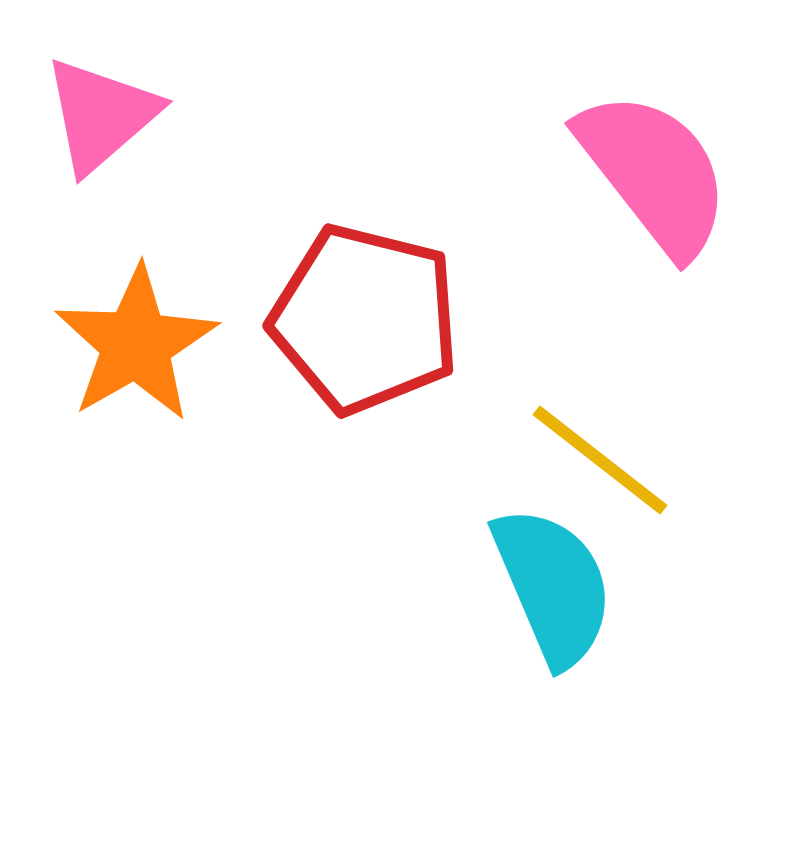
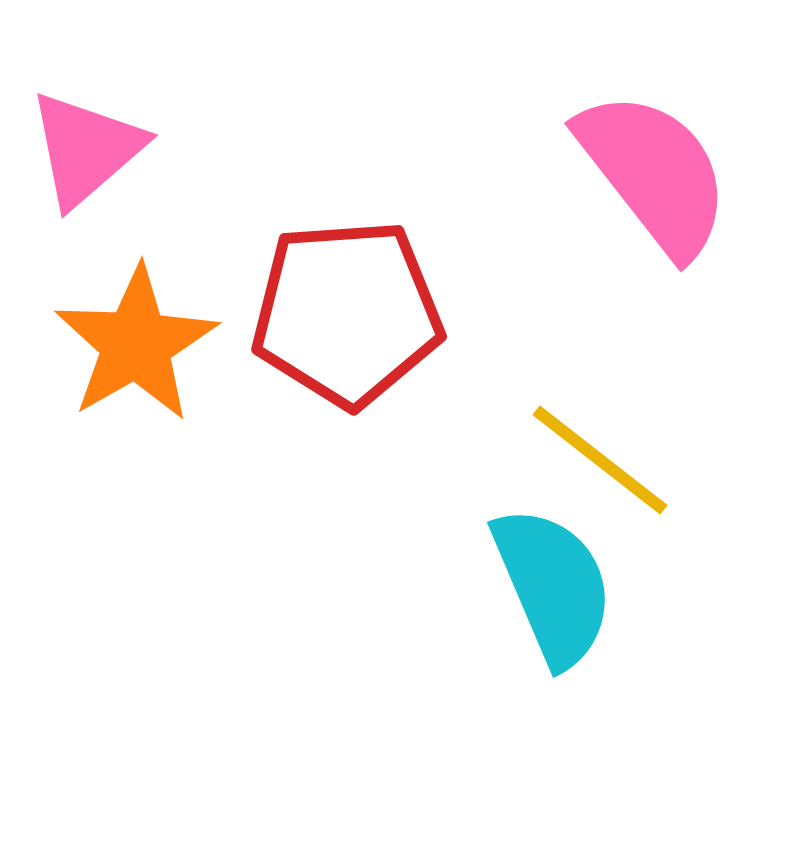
pink triangle: moved 15 px left, 34 px down
red pentagon: moved 18 px left, 6 px up; rotated 18 degrees counterclockwise
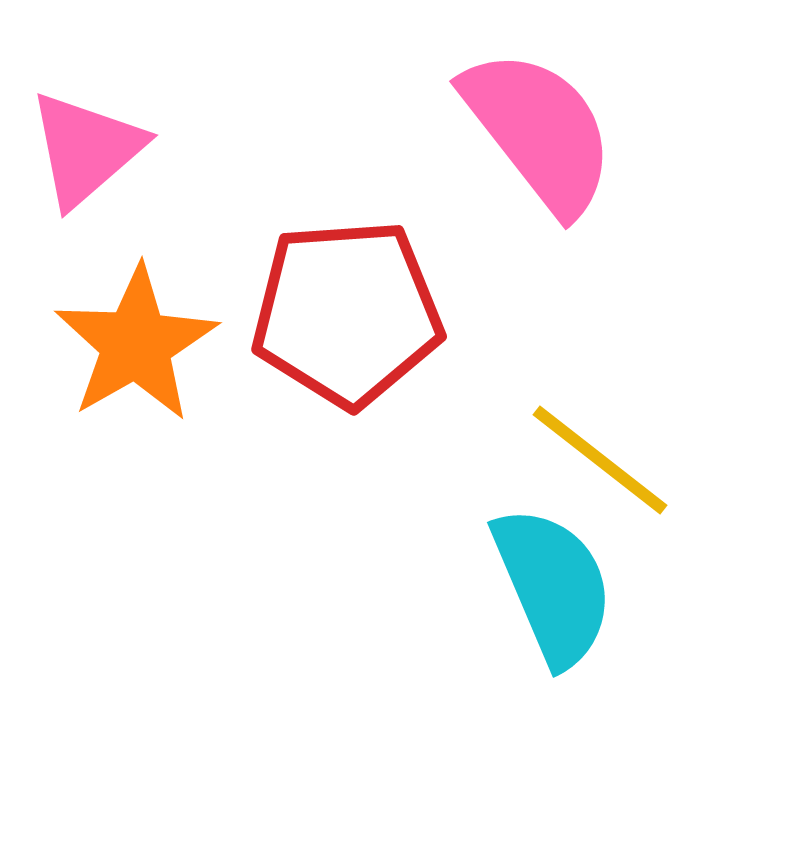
pink semicircle: moved 115 px left, 42 px up
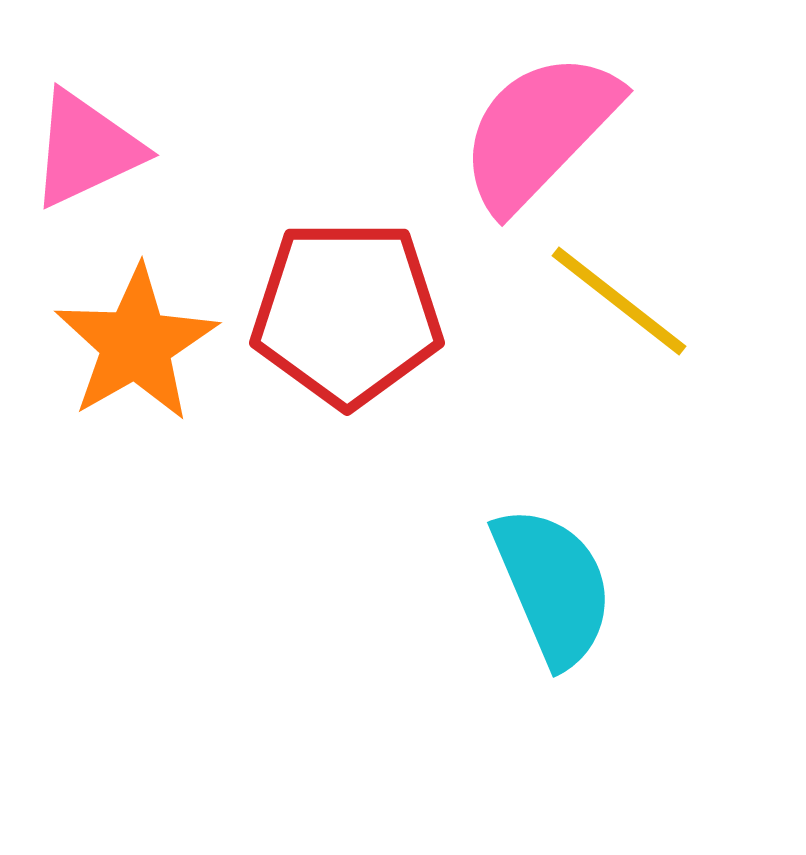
pink semicircle: rotated 98 degrees counterclockwise
pink triangle: rotated 16 degrees clockwise
red pentagon: rotated 4 degrees clockwise
yellow line: moved 19 px right, 159 px up
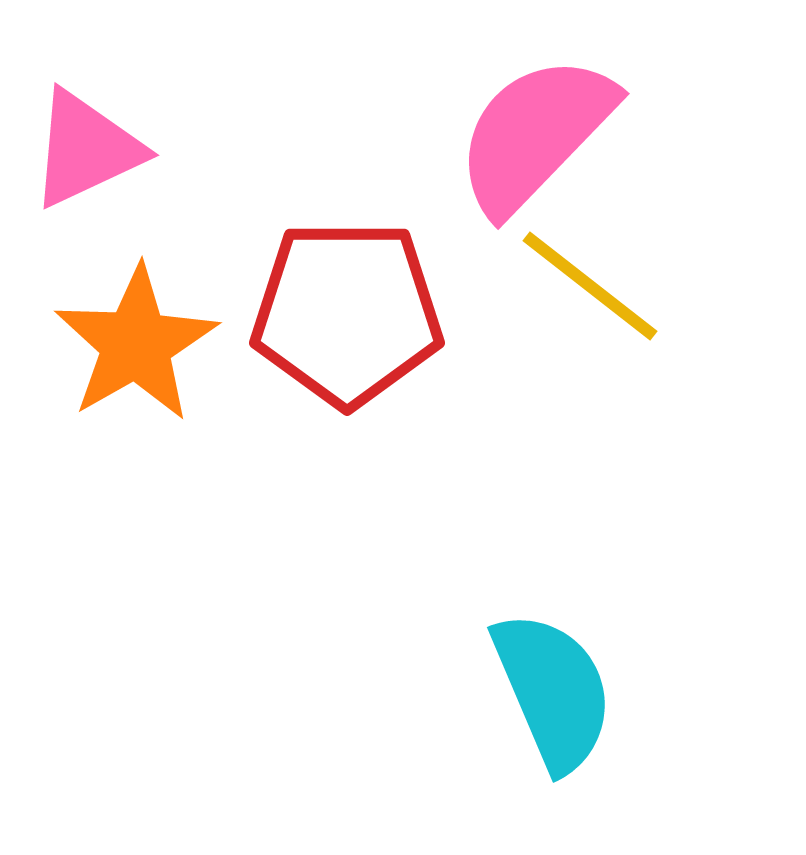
pink semicircle: moved 4 px left, 3 px down
yellow line: moved 29 px left, 15 px up
cyan semicircle: moved 105 px down
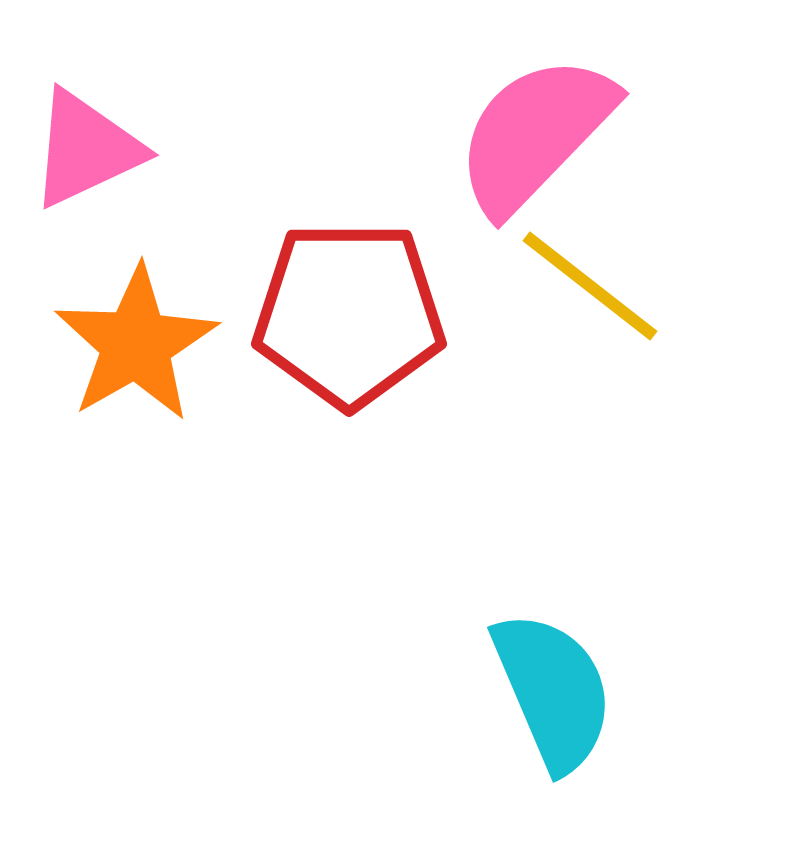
red pentagon: moved 2 px right, 1 px down
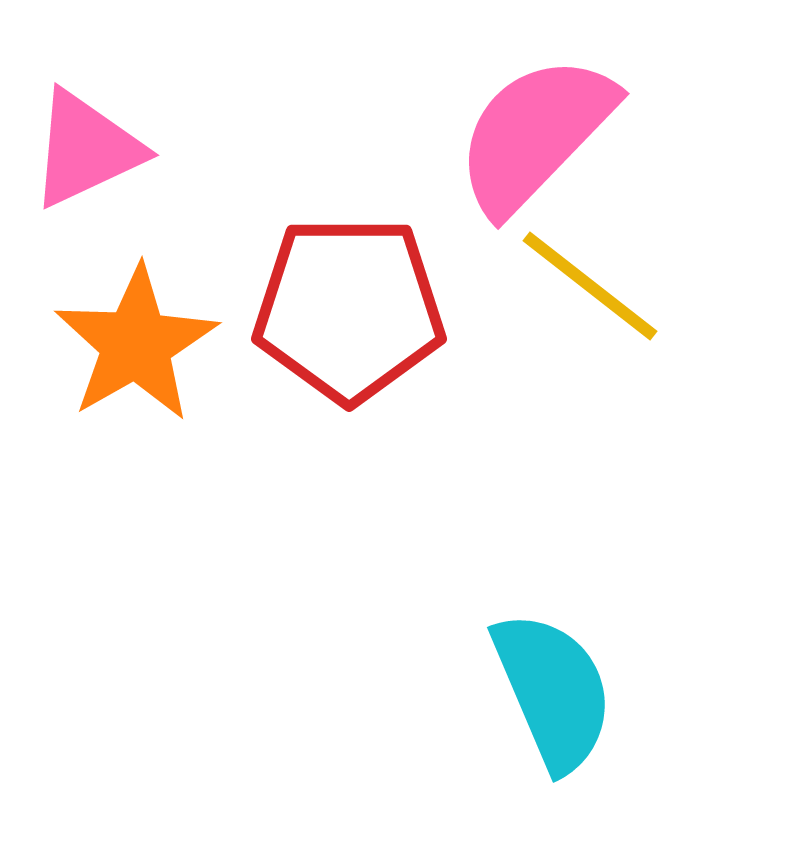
red pentagon: moved 5 px up
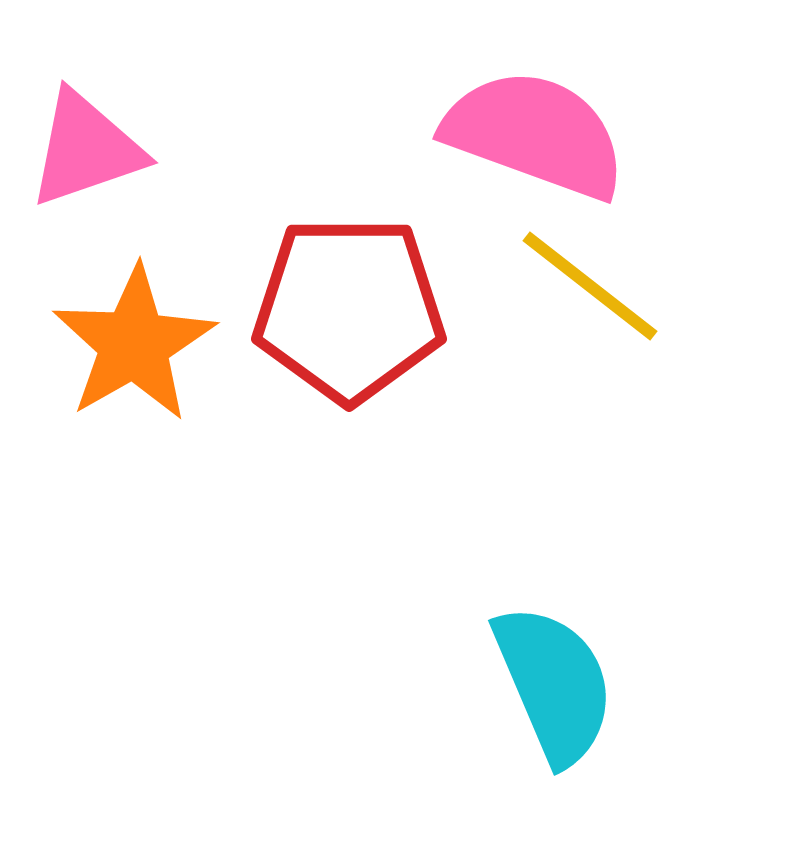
pink semicircle: rotated 66 degrees clockwise
pink triangle: rotated 6 degrees clockwise
orange star: moved 2 px left
cyan semicircle: moved 1 px right, 7 px up
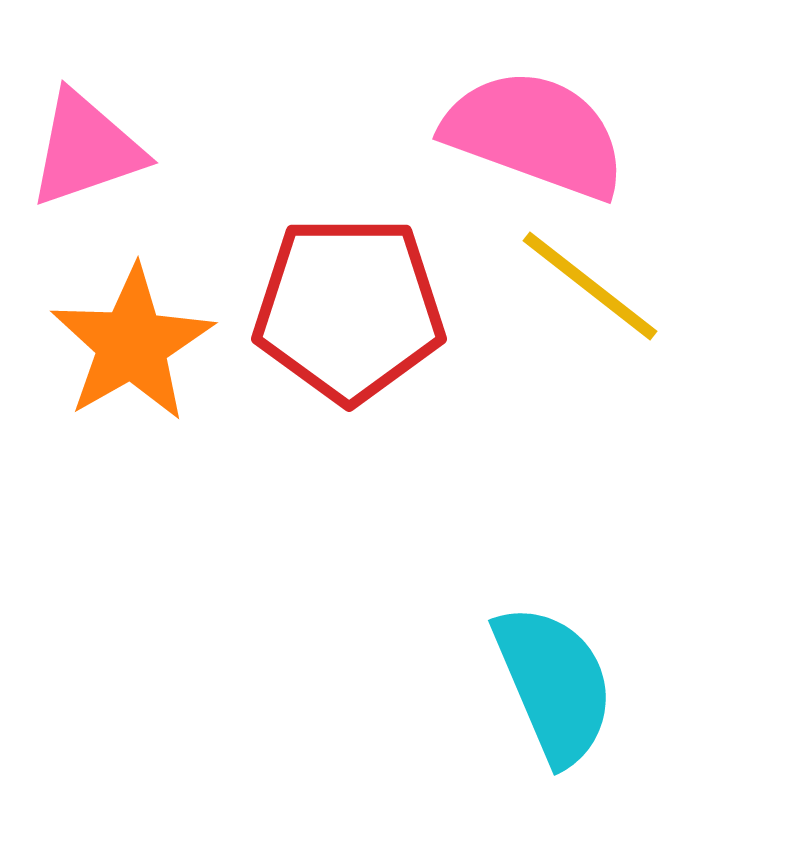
orange star: moved 2 px left
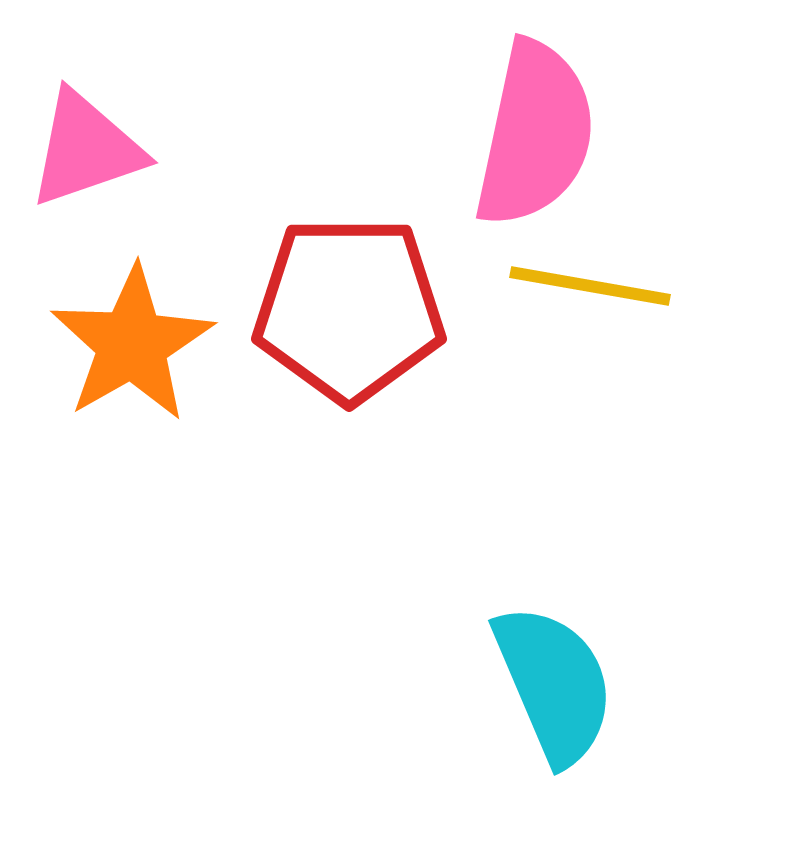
pink semicircle: rotated 82 degrees clockwise
yellow line: rotated 28 degrees counterclockwise
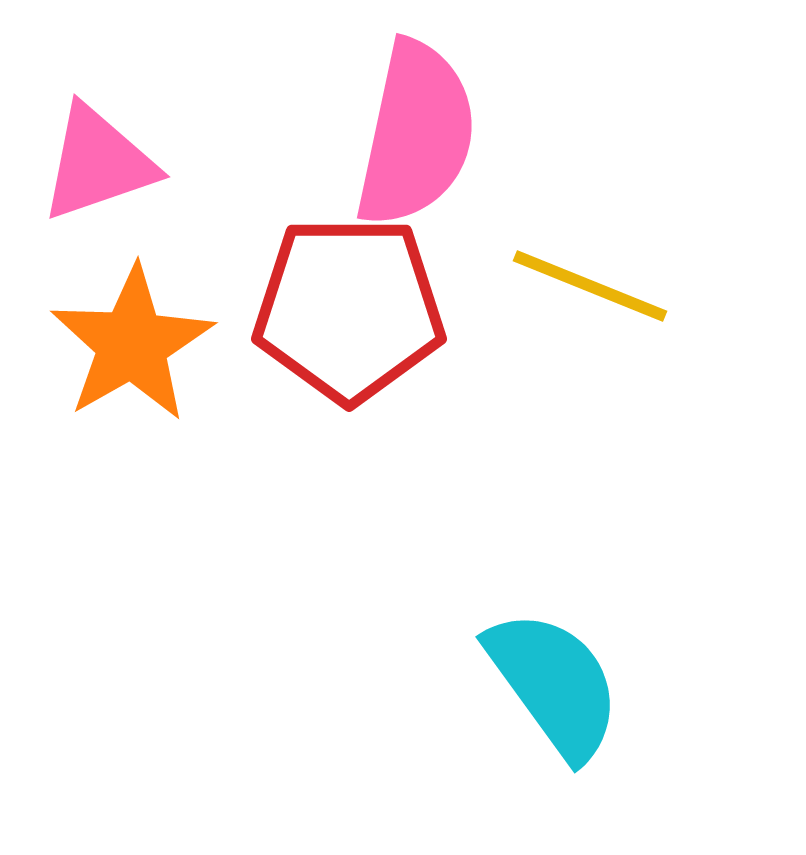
pink semicircle: moved 119 px left
pink triangle: moved 12 px right, 14 px down
yellow line: rotated 12 degrees clockwise
cyan semicircle: rotated 13 degrees counterclockwise
